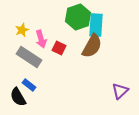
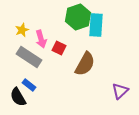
brown semicircle: moved 7 px left, 18 px down
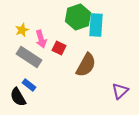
brown semicircle: moved 1 px right, 1 px down
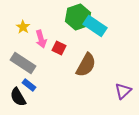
cyan rectangle: moved 1 px left, 1 px down; rotated 60 degrees counterclockwise
yellow star: moved 1 px right, 3 px up; rotated 16 degrees counterclockwise
gray rectangle: moved 6 px left, 6 px down
purple triangle: moved 3 px right
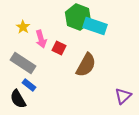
green hexagon: rotated 20 degrees counterclockwise
cyan rectangle: rotated 15 degrees counterclockwise
purple triangle: moved 5 px down
black semicircle: moved 2 px down
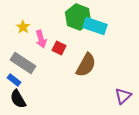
blue rectangle: moved 15 px left, 5 px up
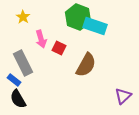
yellow star: moved 10 px up
gray rectangle: rotated 30 degrees clockwise
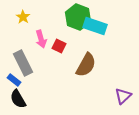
red square: moved 2 px up
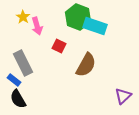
pink arrow: moved 4 px left, 13 px up
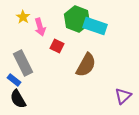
green hexagon: moved 1 px left, 2 px down
pink arrow: moved 3 px right, 1 px down
red square: moved 2 px left
